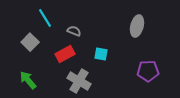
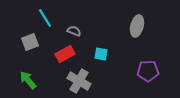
gray square: rotated 24 degrees clockwise
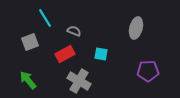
gray ellipse: moved 1 px left, 2 px down
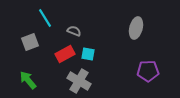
cyan square: moved 13 px left
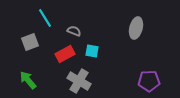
cyan square: moved 4 px right, 3 px up
purple pentagon: moved 1 px right, 10 px down
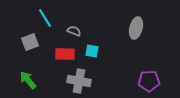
red rectangle: rotated 30 degrees clockwise
gray cross: rotated 20 degrees counterclockwise
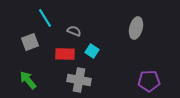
cyan square: rotated 24 degrees clockwise
gray cross: moved 1 px up
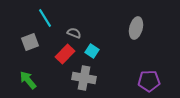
gray semicircle: moved 2 px down
red rectangle: rotated 48 degrees counterclockwise
gray cross: moved 5 px right, 2 px up
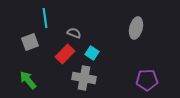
cyan line: rotated 24 degrees clockwise
cyan square: moved 2 px down
purple pentagon: moved 2 px left, 1 px up
